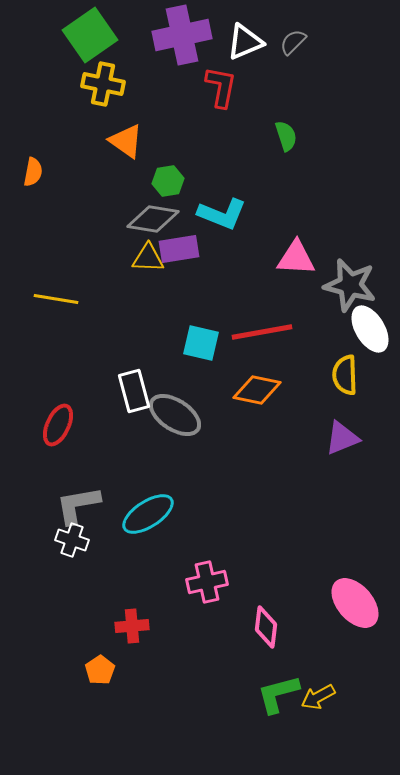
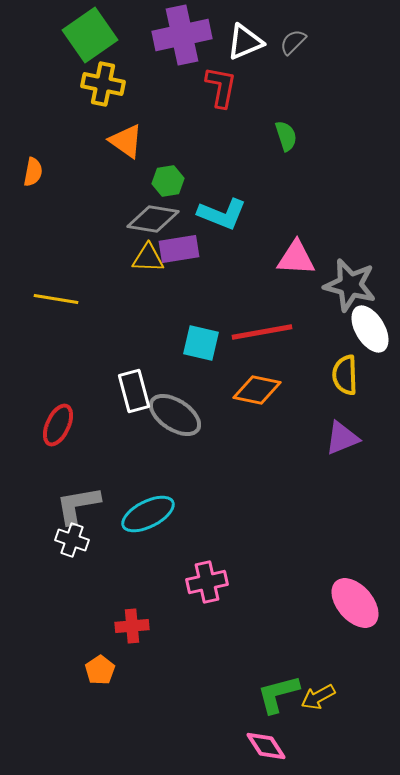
cyan ellipse: rotated 6 degrees clockwise
pink diamond: moved 119 px down; rotated 39 degrees counterclockwise
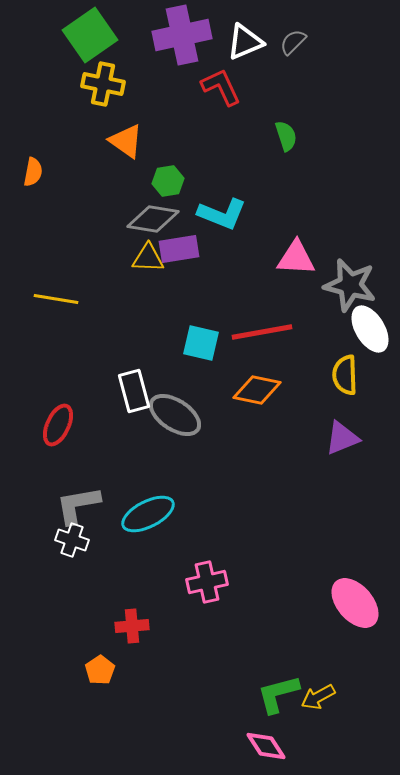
red L-shape: rotated 36 degrees counterclockwise
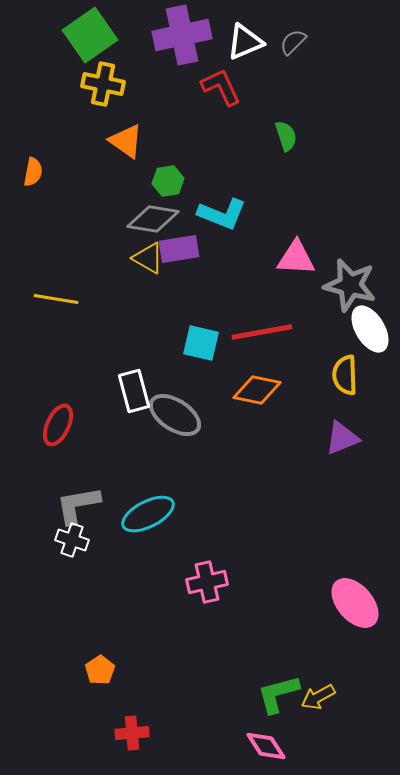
yellow triangle: rotated 28 degrees clockwise
red cross: moved 107 px down
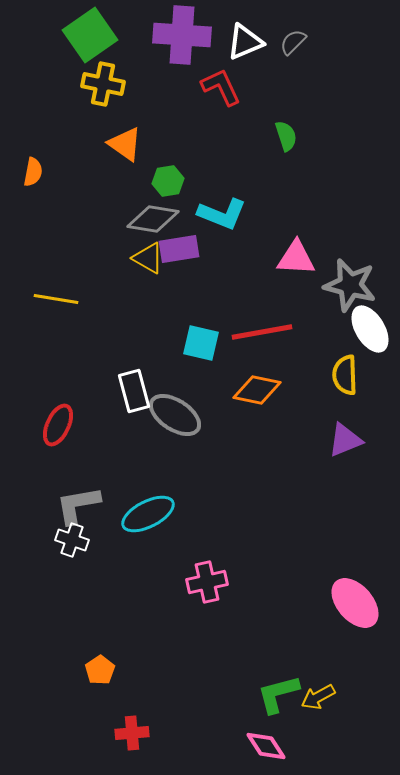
purple cross: rotated 16 degrees clockwise
orange triangle: moved 1 px left, 3 px down
purple triangle: moved 3 px right, 2 px down
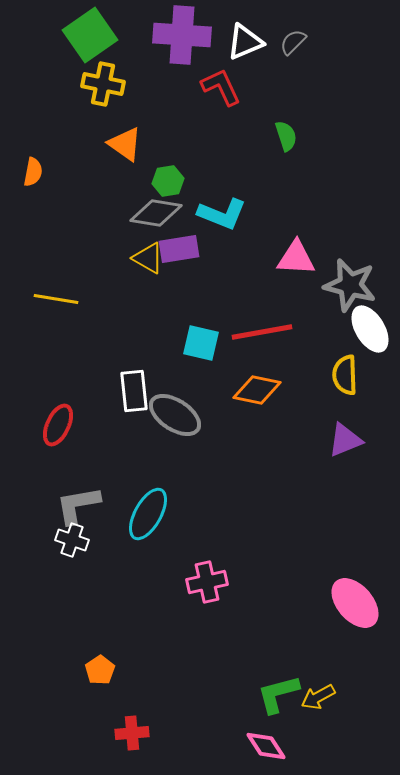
gray diamond: moved 3 px right, 6 px up
white rectangle: rotated 9 degrees clockwise
cyan ellipse: rotated 34 degrees counterclockwise
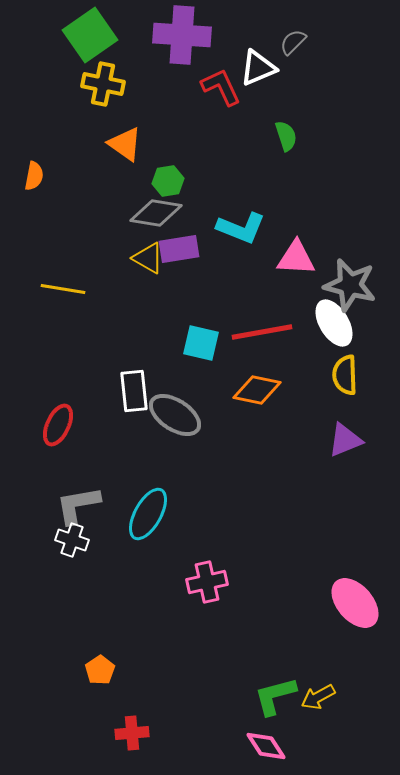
white triangle: moved 13 px right, 26 px down
orange semicircle: moved 1 px right, 4 px down
cyan L-shape: moved 19 px right, 14 px down
yellow line: moved 7 px right, 10 px up
white ellipse: moved 36 px left, 6 px up
green L-shape: moved 3 px left, 2 px down
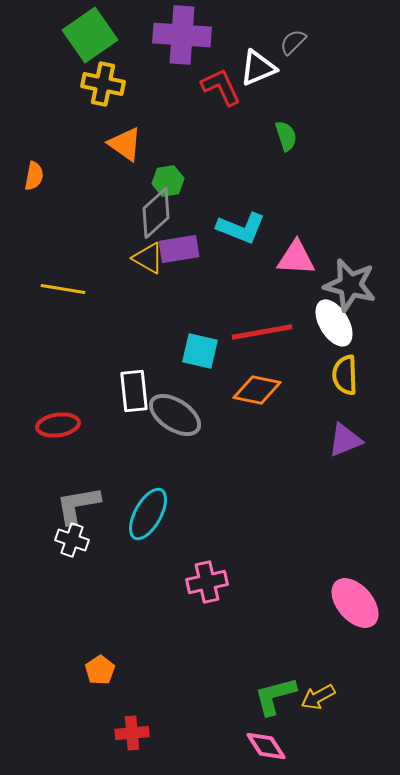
gray diamond: rotated 51 degrees counterclockwise
cyan square: moved 1 px left, 8 px down
red ellipse: rotated 57 degrees clockwise
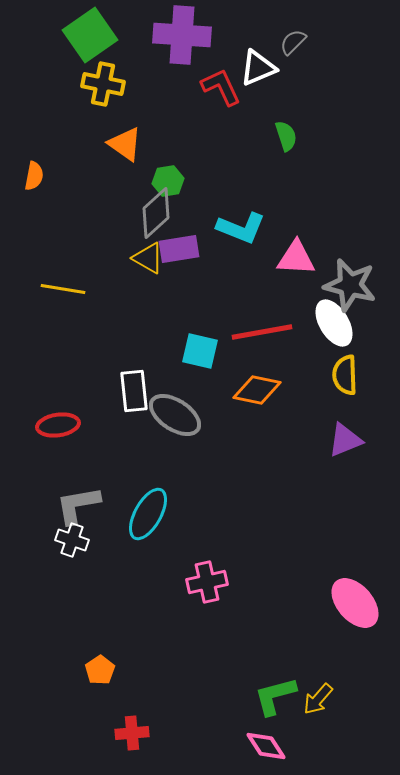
yellow arrow: moved 2 px down; rotated 20 degrees counterclockwise
